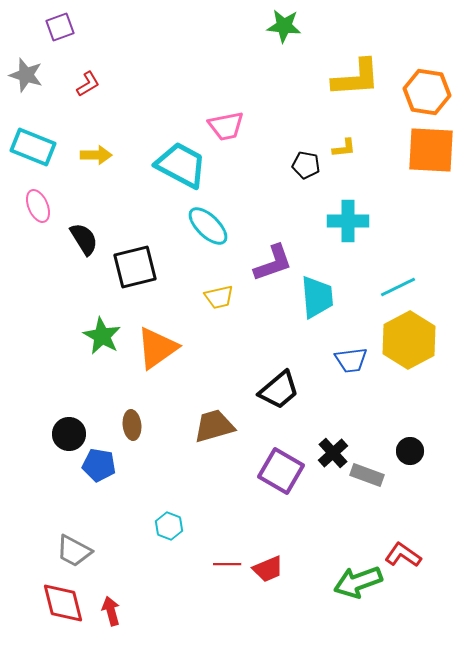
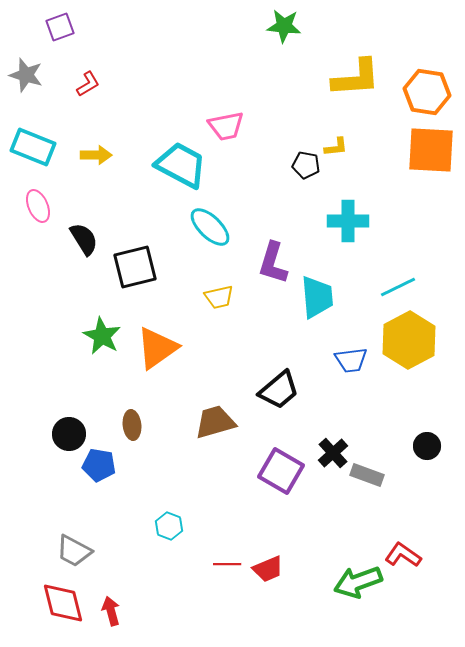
yellow L-shape at (344, 148): moved 8 px left, 1 px up
cyan ellipse at (208, 226): moved 2 px right, 1 px down
purple L-shape at (273, 263): rotated 126 degrees clockwise
brown trapezoid at (214, 426): moved 1 px right, 4 px up
black circle at (410, 451): moved 17 px right, 5 px up
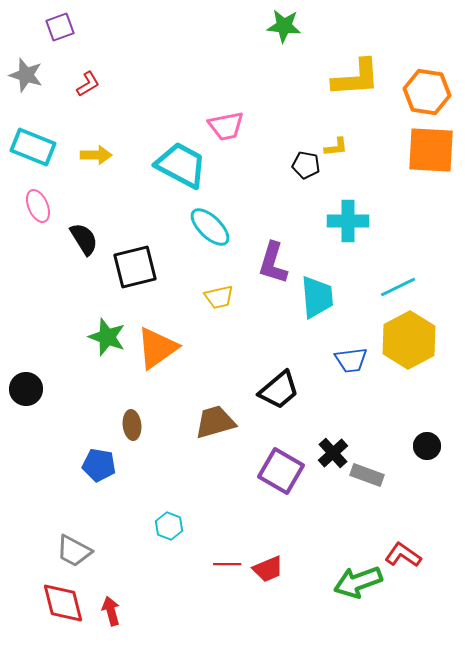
green star at (102, 336): moved 5 px right, 1 px down; rotated 9 degrees counterclockwise
black circle at (69, 434): moved 43 px left, 45 px up
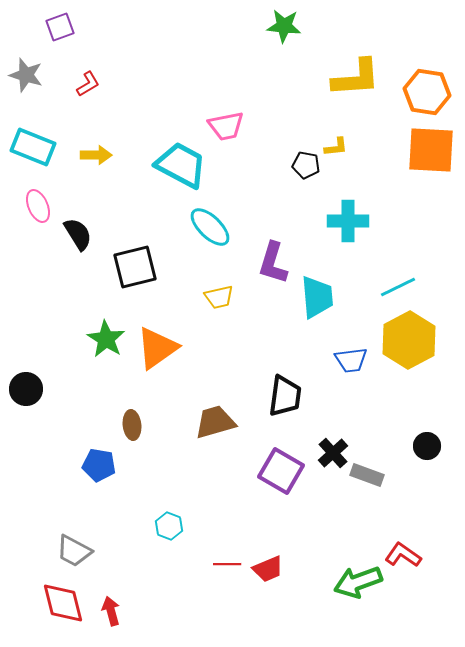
black semicircle at (84, 239): moved 6 px left, 5 px up
green star at (107, 337): moved 1 px left, 2 px down; rotated 12 degrees clockwise
black trapezoid at (279, 390): moved 6 px right, 6 px down; rotated 42 degrees counterclockwise
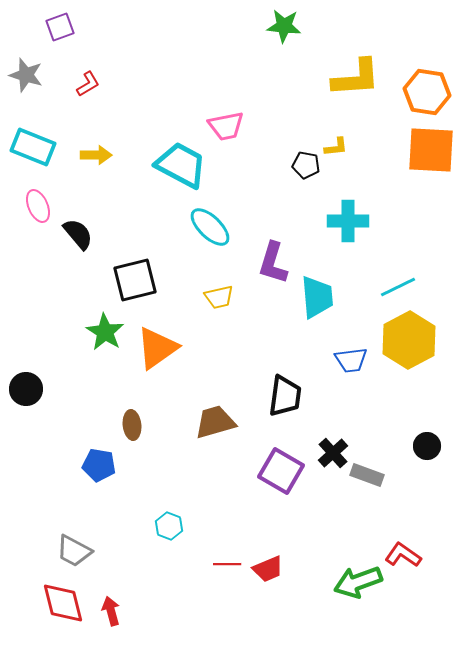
black semicircle at (78, 234): rotated 8 degrees counterclockwise
black square at (135, 267): moved 13 px down
green star at (106, 339): moved 1 px left, 7 px up
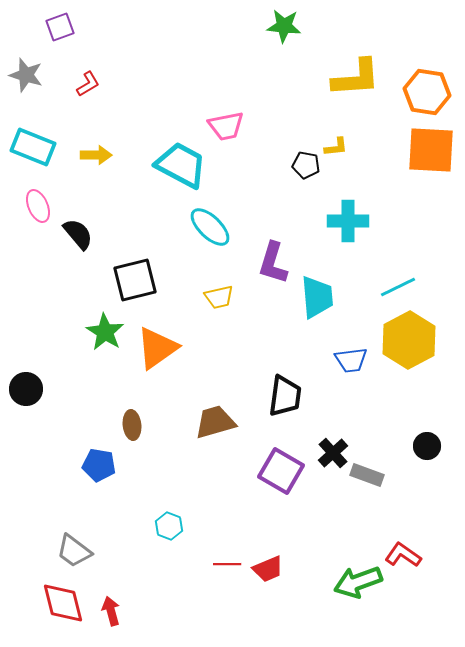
gray trapezoid at (74, 551): rotated 9 degrees clockwise
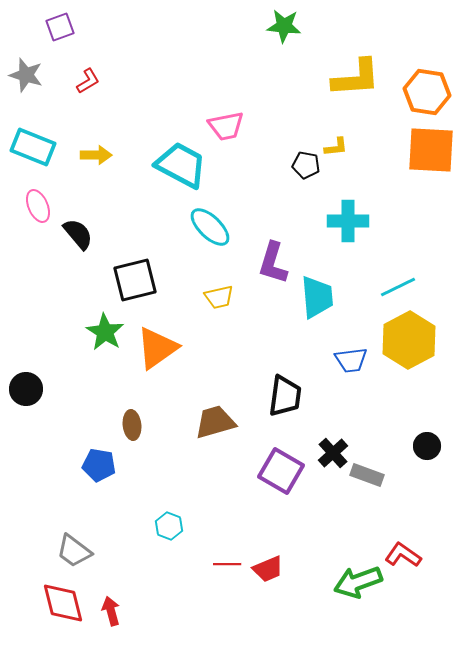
red L-shape at (88, 84): moved 3 px up
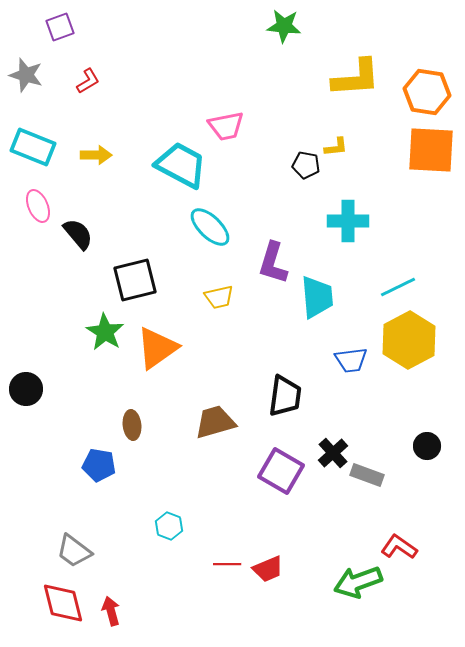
red L-shape at (403, 555): moved 4 px left, 8 px up
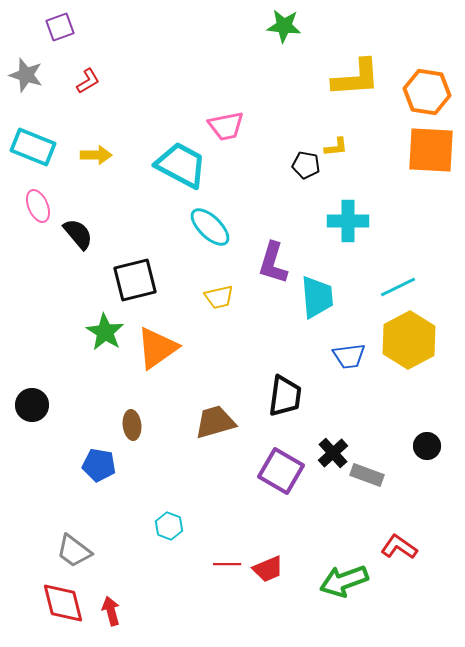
blue trapezoid at (351, 360): moved 2 px left, 4 px up
black circle at (26, 389): moved 6 px right, 16 px down
green arrow at (358, 582): moved 14 px left, 1 px up
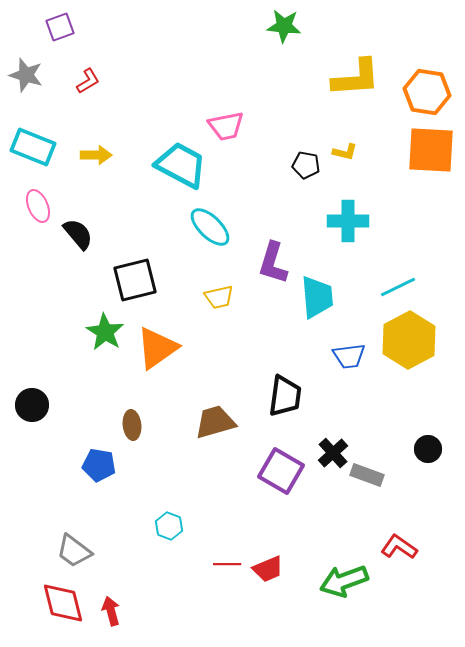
yellow L-shape at (336, 147): moved 9 px right, 5 px down; rotated 20 degrees clockwise
black circle at (427, 446): moved 1 px right, 3 px down
